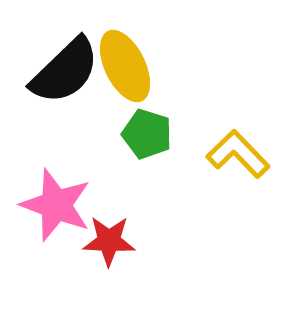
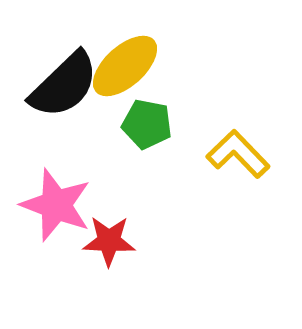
yellow ellipse: rotated 74 degrees clockwise
black semicircle: moved 1 px left, 14 px down
green pentagon: moved 10 px up; rotated 6 degrees counterclockwise
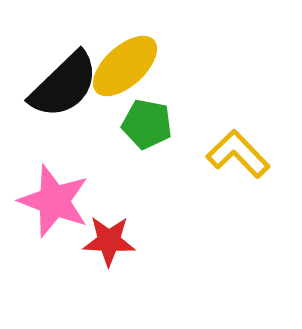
pink star: moved 2 px left, 4 px up
